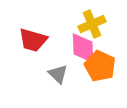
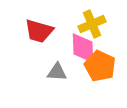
red trapezoid: moved 6 px right, 9 px up
gray triangle: moved 1 px left, 2 px up; rotated 40 degrees counterclockwise
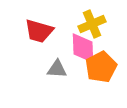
orange pentagon: moved 1 px right, 1 px down; rotated 20 degrees clockwise
gray triangle: moved 3 px up
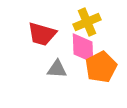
yellow cross: moved 5 px left, 2 px up
red trapezoid: moved 3 px right, 3 px down
